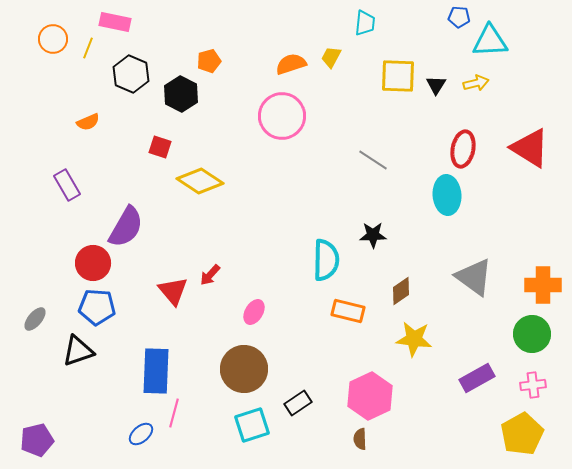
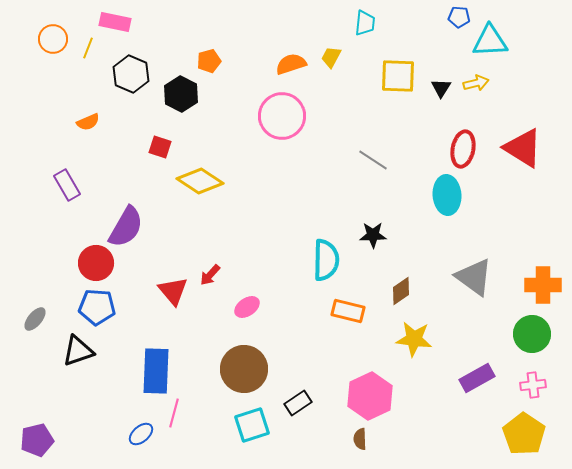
black triangle at (436, 85): moved 5 px right, 3 px down
red triangle at (530, 148): moved 7 px left
red circle at (93, 263): moved 3 px right
pink ellipse at (254, 312): moved 7 px left, 5 px up; rotated 25 degrees clockwise
yellow pentagon at (522, 434): moved 2 px right; rotated 9 degrees counterclockwise
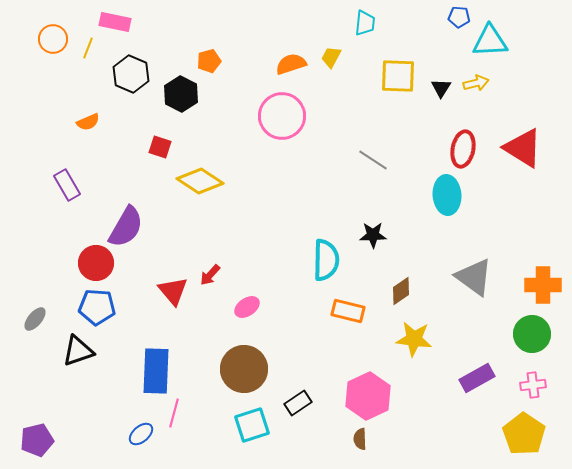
pink hexagon at (370, 396): moved 2 px left
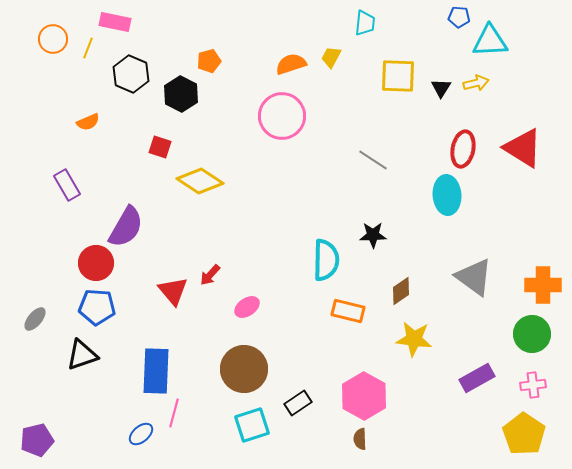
black triangle at (78, 351): moved 4 px right, 4 px down
pink hexagon at (368, 396): moved 4 px left; rotated 6 degrees counterclockwise
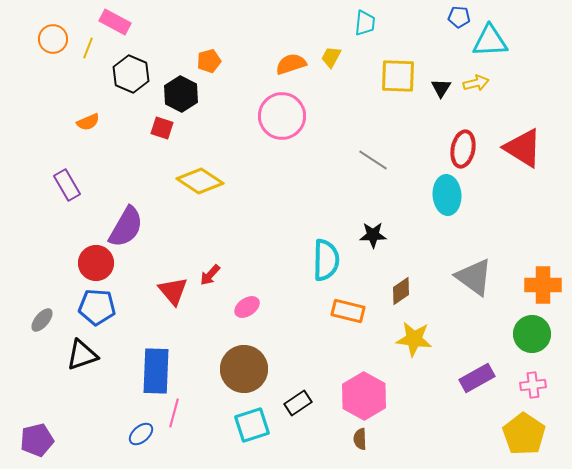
pink rectangle at (115, 22): rotated 16 degrees clockwise
red square at (160, 147): moved 2 px right, 19 px up
gray ellipse at (35, 319): moved 7 px right, 1 px down
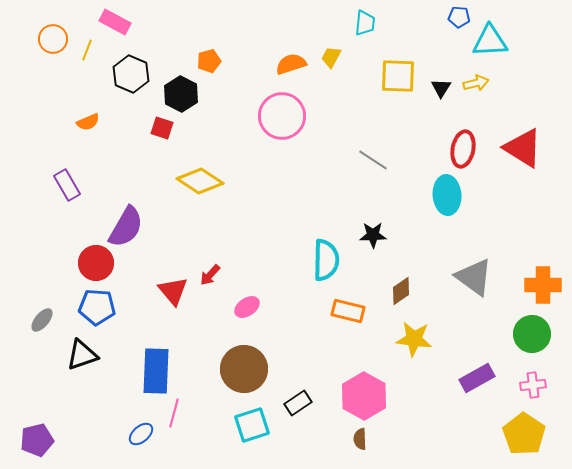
yellow line at (88, 48): moved 1 px left, 2 px down
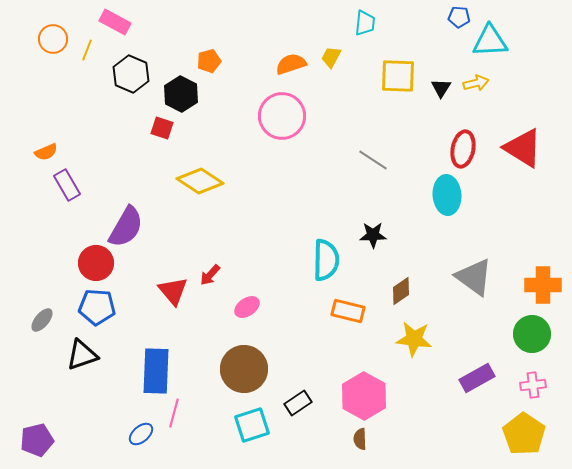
orange semicircle at (88, 122): moved 42 px left, 30 px down
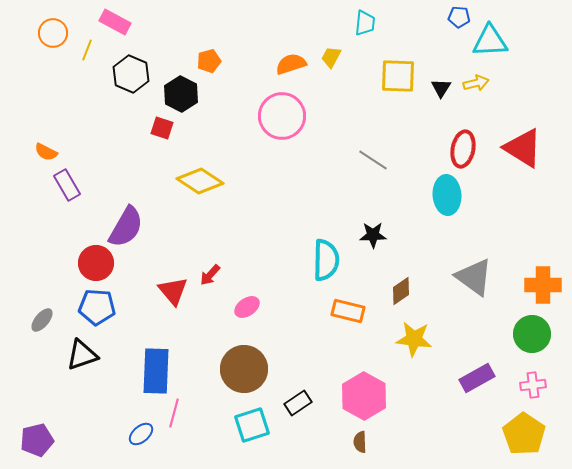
orange circle at (53, 39): moved 6 px up
orange semicircle at (46, 152): rotated 50 degrees clockwise
brown semicircle at (360, 439): moved 3 px down
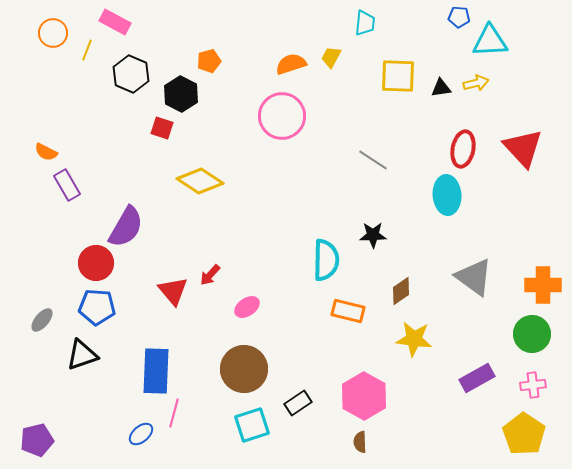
black triangle at (441, 88): rotated 50 degrees clockwise
red triangle at (523, 148): rotated 15 degrees clockwise
